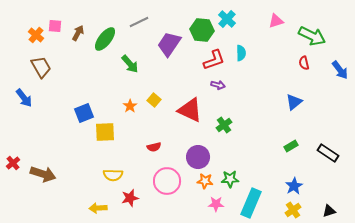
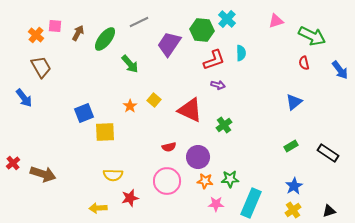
red semicircle at (154, 147): moved 15 px right
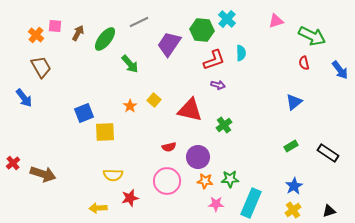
red triangle at (190, 110): rotated 12 degrees counterclockwise
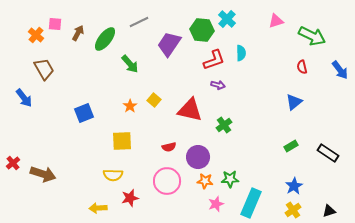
pink square at (55, 26): moved 2 px up
red semicircle at (304, 63): moved 2 px left, 4 px down
brown trapezoid at (41, 67): moved 3 px right, 2 px down
yellow square at (105, 132): moved 17 px right, 9 px down
pink star at (216, 204): rotated 21 degrees counterclockwise
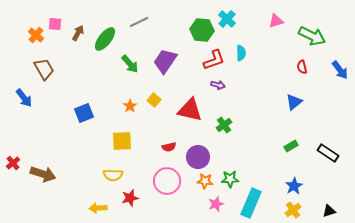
purple trapezoid at (169, 44): moved 4 px left, 17 px down
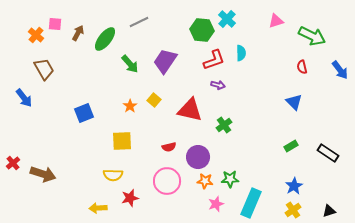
blue triangle at (294, 102): rotated 36 degrees counterclockwise
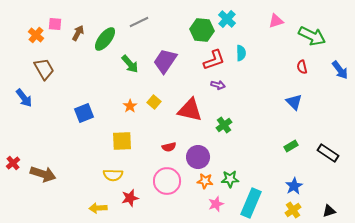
yellow square at (154, 100): moved 2 px down
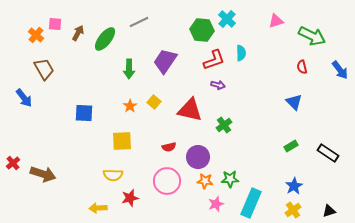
green arrow at (130, 64): moved 1 px left, 5 px down; rotated 42 degrees clockwise
blue square at (84, 113): rotated 24 degrees clockwise
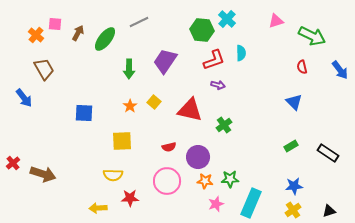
blue star at (294, 186): rotated 24 degrees clockwise
red star at (130, 198): rotated 12 degrees clockwise
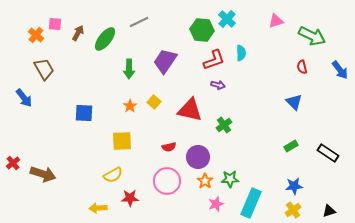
yellow semicircle at (113, 175): rotated 30 degrees counterclockwise
orange star at (205, 181): rotated 28 degrees clockwise
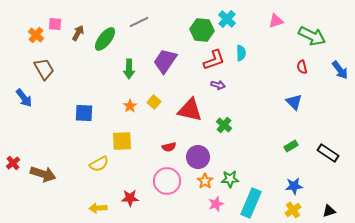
green cross at (224, 125): rotated 14 degrees counterclockwise
yellow semicircle at (113, 175): moved 14 px left, 11 px up
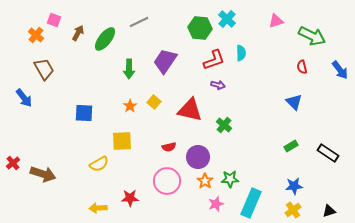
pink square at (55, 24): moved 1 px left, 4 px up; rotated 16 degrees clockwise
green hexagon at (202, 30): moved 2 px left, 2 px up
